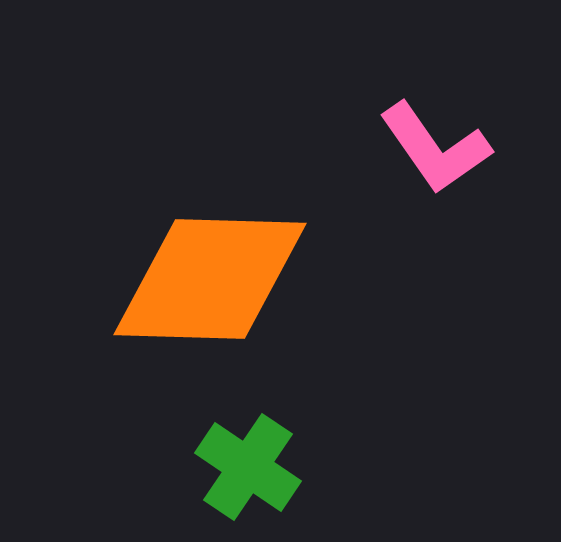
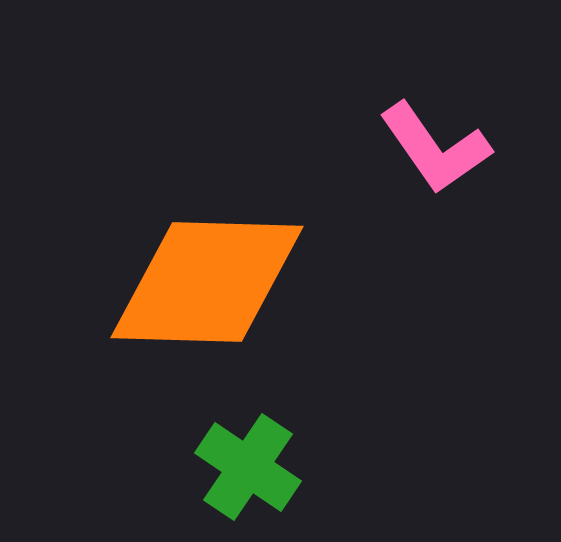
orange diamond: moved 3 px left, 3 px down
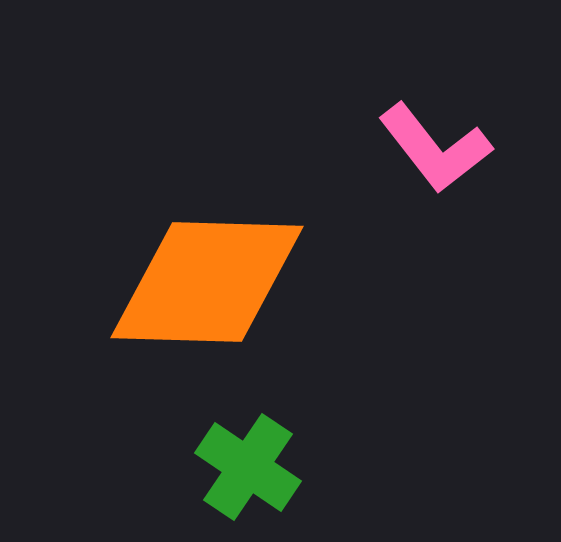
pink L-shape: rotated 3 degrees counterclockwise
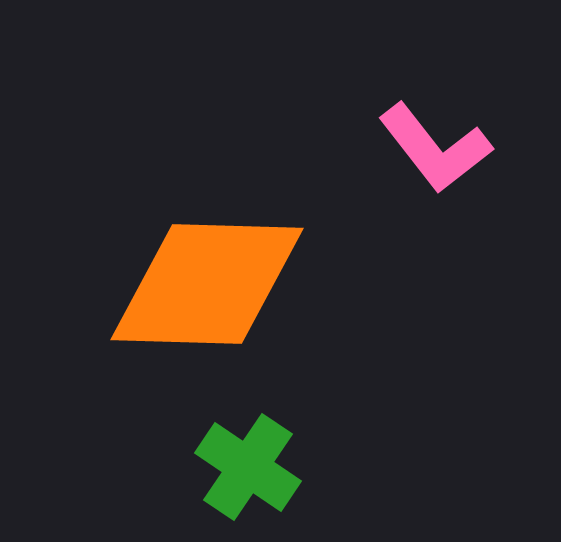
orange diamond: moved 2 px down
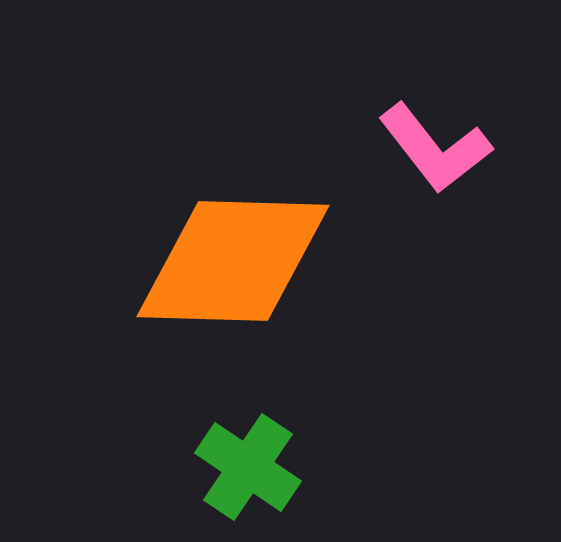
orange diamond: moved 26 px right, 23 px up
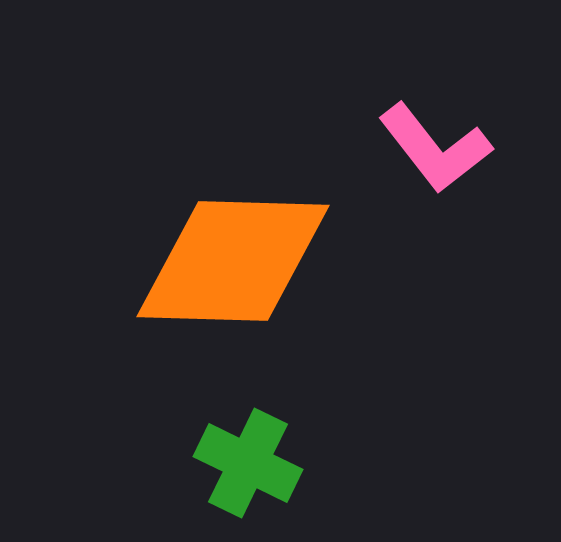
green cross: moved 4 px up; rotated 8 degrees counterclockwise
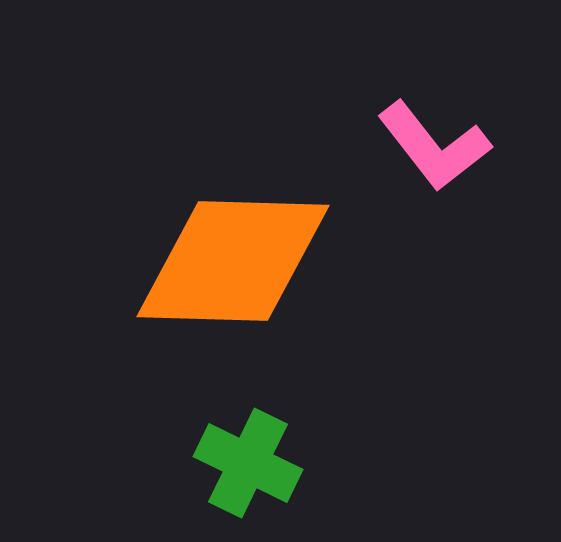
pink L-shape: moved 1 px left, 2 px up
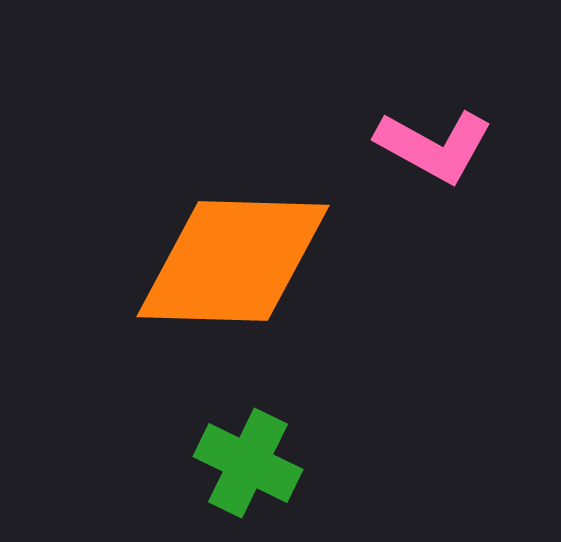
pink L-shape: rotated 23 degrees counterclockwise
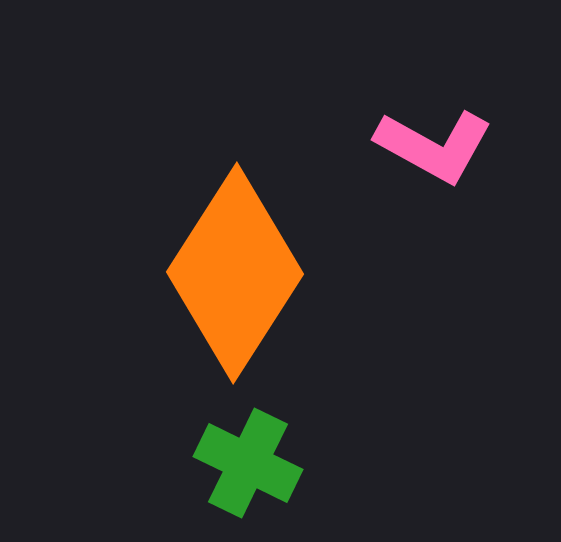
orange diamond: moved 2 px right, 12 px down; rotated 59 degrees counterclockwise
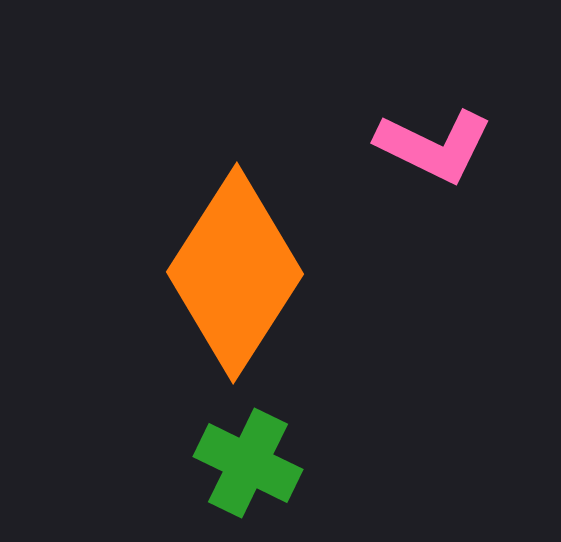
pink L-shape: rotated 3 degrees counterclockwise
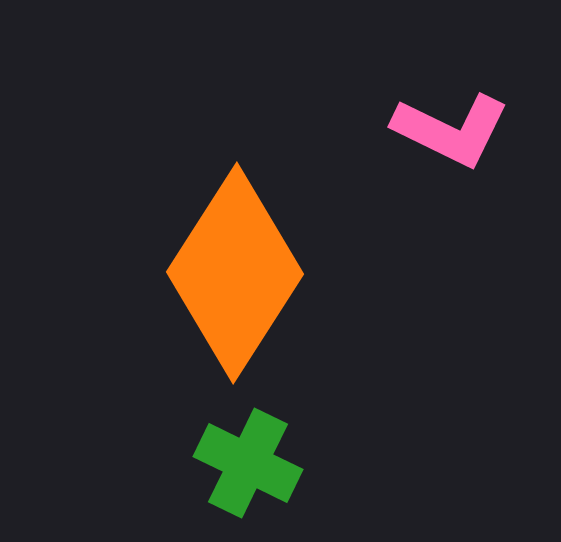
pink L-shape: moved 17 px right, 16 px up
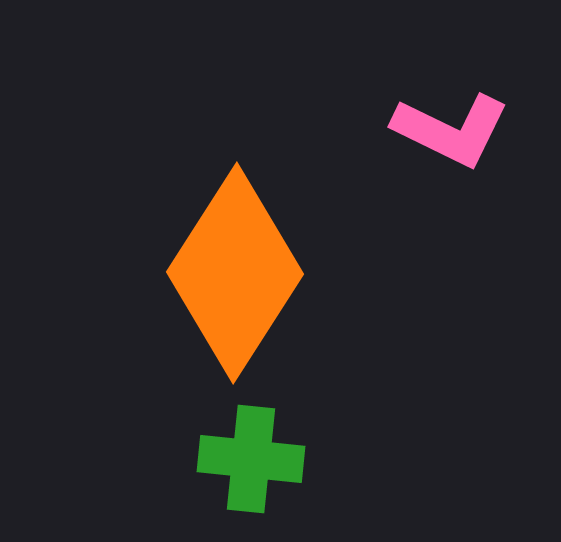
green cross: moved 3 px right, 4 px up; rotated 20 degrees counterclockwise
